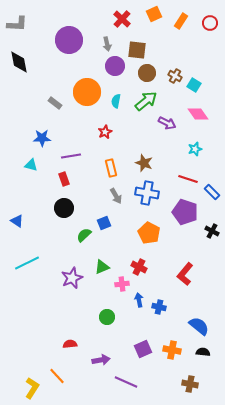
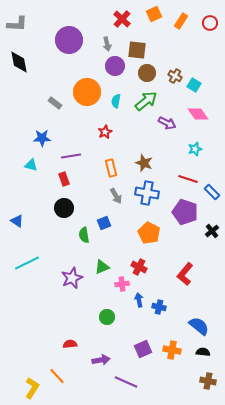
black cross at (212, 231): rotated 24 degrees clockwise
green semicircle at (84, 235): rotated 56 degrees counterclockwise
brown cross at (190, 384): moved 18 px right, 3 px up
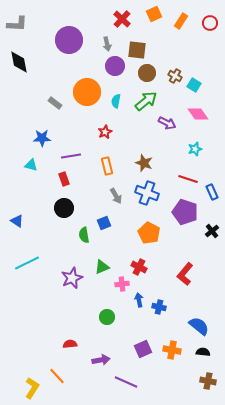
orange rectangle at (111, 168): moved 4 px left, 2 px up
blue rectangle at (212, 192): rotated 21 degrees clockwise
blue cross at (147, 193): rotated 10 degrees clockwise
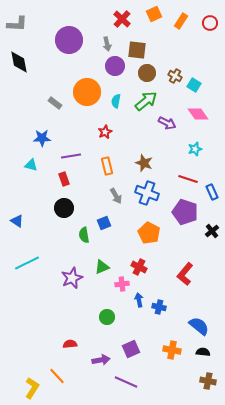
purple square at (143, 349): moved 12 px left
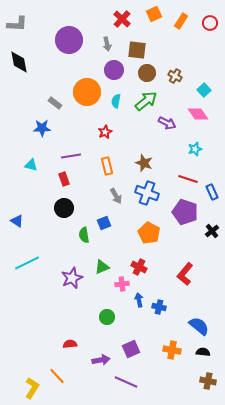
purple circle at (115, 66): moved 1 px left, 4 px down
cyan square at (194, 85): moved 10 px right, 5 px down; rotated 16 degrees clockwise
blue star at (42, 138): moved 10 px up
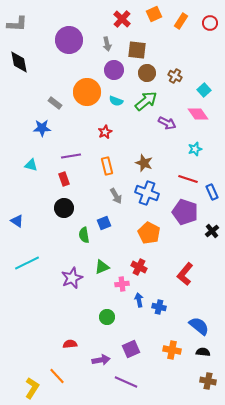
cyan semicircle at (116, 101): rotated 80 degrees counterclockwise
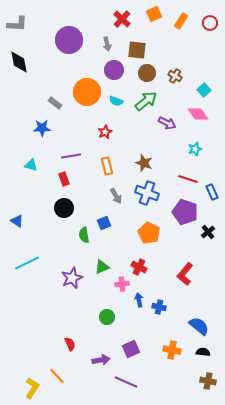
black cross at (212, 231): moved 4 px left, 1 px down
red semicircle at (70, 344): rotated 72 degrees clockwise
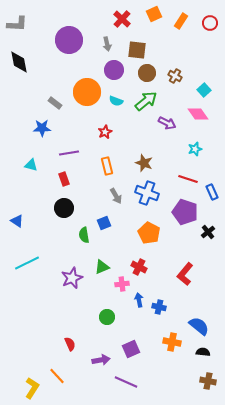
purple line at (71, 156): moved 2 px left, 3 px up
orange cross at (172, 350): moved 8 px up
